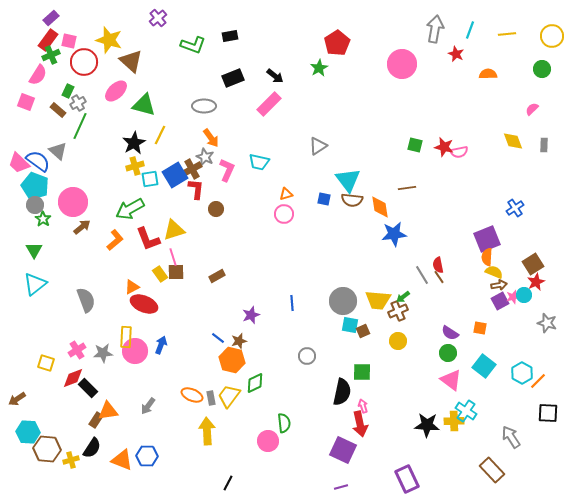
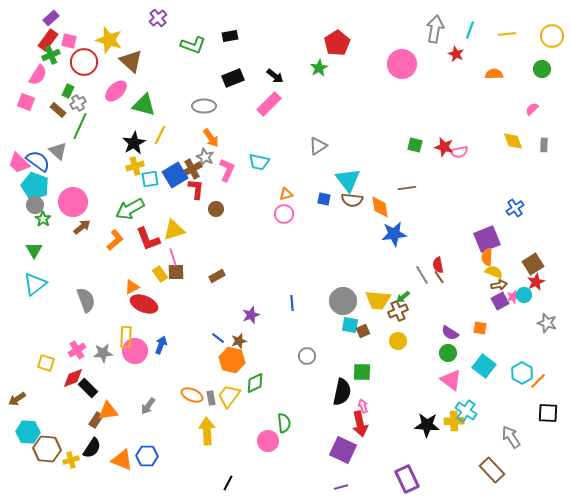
orange semicircle at (488, 74): moved 6 px right
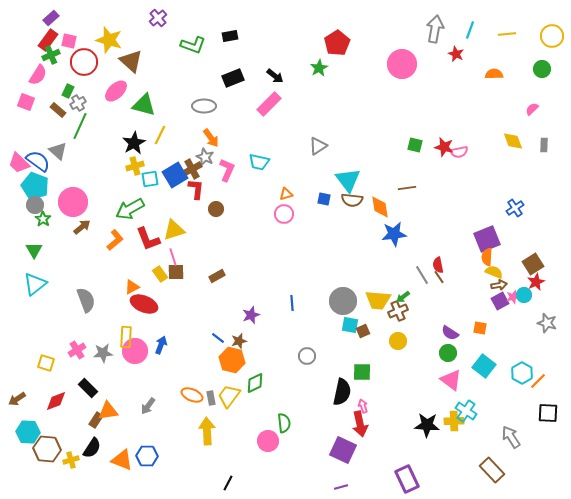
red diamond at (73, 378): moved 17 px left, 23 px down
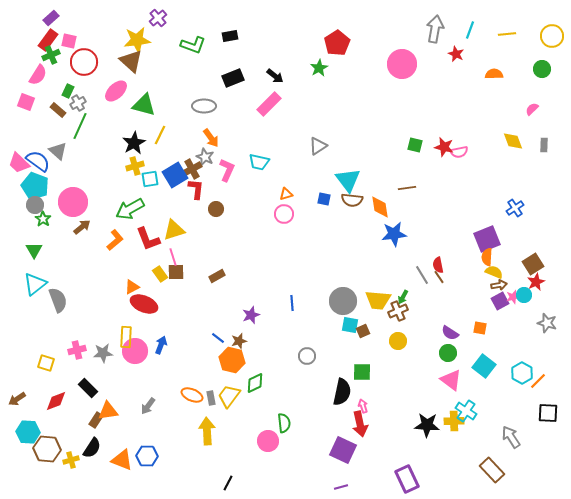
yellow star at (109, 40): moved 28 px right; rotated 24 degrees counterclockwise
green arrow at (403, 297): rotated 24 degrees counterclockwise
gray semicircle at (86, 300): moved 28 px left
pink cross at (77, 350): rotated 18 degrees clockwise
